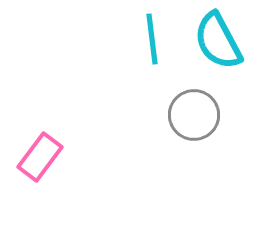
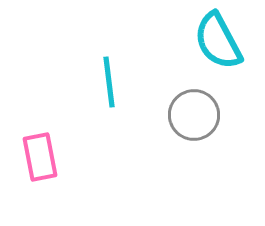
cyan line: moved 43 px left, 43 px down
pink rectangle: rotated 48 degrees counterclockwise
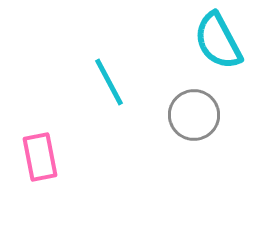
cyan line: rotated 21 degrees counterclockwise
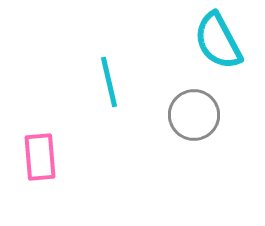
cyan line: rotated 15 degrees clockwise
pink rectangle: rotated 6 degrees clockwise
